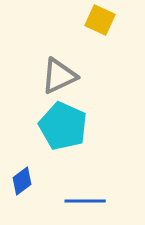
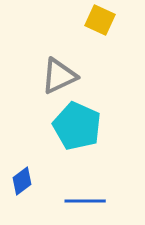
cyan pentagon: moved 14 px right
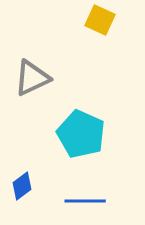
gray triangle: moved 27 px left, 2 px down
cyan pentagon: moved 4 px right, 8 px down
blue diamond: moved 5 px down
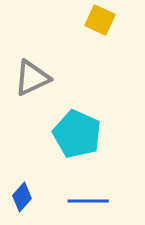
cyan pentagon: moved 4 px left
blue diamond: moved 11 px down; rotated 12 degrees counterclockwise
blue line: moved 3 px right
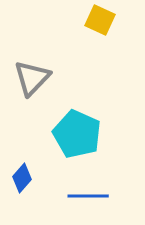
gray triangle: rotated 21 degrees counterclockwise
blue diamond: moved 19 px up
blue line: moved 5 px up
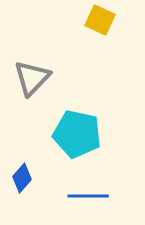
cyan pentagon: rotated 12 degrees counterclockwise
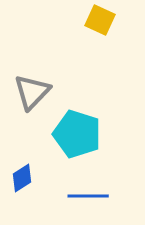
gray triangle: moved 14 px down
cyan pentagon: rotated 6 degrees clockwise
blue diamond: rotated 16 degrees clockwise
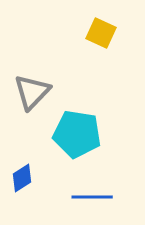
yellow square: moved 1 px right, 13 px down
cyan pentagon: rotated 9 degrees counterclockwise
blue line: moved 4 px right, 1 px down
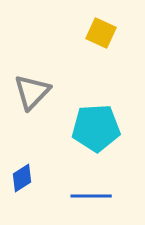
cyan pentagon: moved 19 px right, 6 px up; rotated 12 degrees counterclockwise
blue line: moved 1 px left, 1 px up
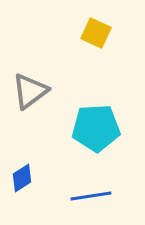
yellow square: moved 5 px left
gray triangle: moved 2 px left, 1 px up; rotated 9 degrees clockwise
blue line: rotated 9 degrees counterclockwise
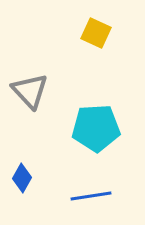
gray triangle: rotated 36 degrees counterclockwise
blue diamond: rotated 28 degrees counterclockwise
